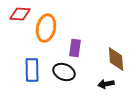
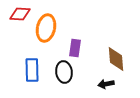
black ellipse: rotated 60 degrees clockwise
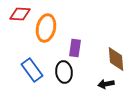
blue rectangle: rotated 35 degrees counterclockwise
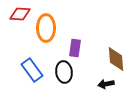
orange ellipse: rotated 12 degrees counterclockwise
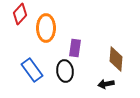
red diamond: rotated 50 degrees counterclockwise
brown diamond: rotated 10 degrees clockwise
black ellipse: moved 1 px right, 1 px up
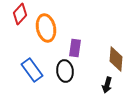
orange ellipse: rotated 12 degrees counterclockwise
black arrow: moved 1 px right, 1 px down; rotated 63 degrees counterclockwise
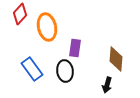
orange ellipse: moved 1 px right, 1 px up
blue rectangle: moved 1 px up
